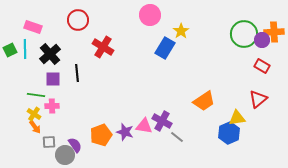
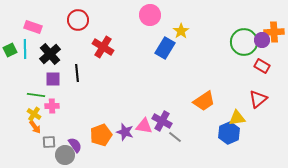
green circle: moved 8 px down
gray line: moved 2 px left
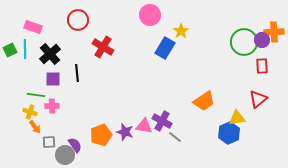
red rectangle: rotated 56 degrees clockwise
yellow cross: moved 4 px left, 2 px up; rotated 16 degrees counterclockwise
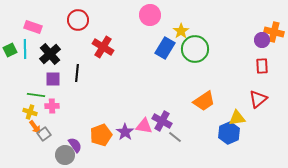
orange cross: rotated 18 degrees clockwise
green circle: moved 49 px left, 7 px down
black line: rotated 12 degrees clockwise
purple star: rotated 18 degrees clockwise
gray square: moved 5 px left, 8 px up; rotated 32 degrees counterclockwise
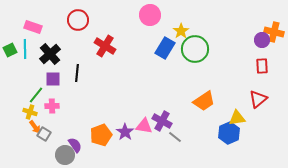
red cross: moved 2 px right, 1 px up
green line: rotated 60 degrees counterclockwise
gray square: rotated 24 degrees counterclockwise
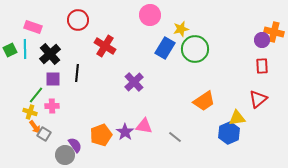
yellow star: moved 2 px up; rotated 21 degrees clockwise
purple cross: moved 28 px left, 39 px up; rotated 18 degrees clockwise
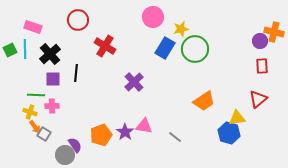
pink circle: moved 3 px right, 2 px down
purple circle: moved 2 px left, 1 px down
black line: moved 1 px left
green line: rotated 54 degrees clockwise
blue hexagon: rotated 20 degrees counterclockwise
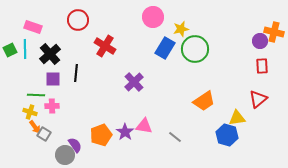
blue hexagon: moved 2 px left, 2 px down
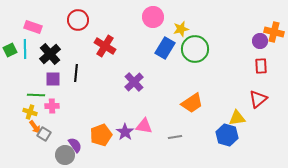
red rectangle: moved 1 px left
orange trapezoid: moved 12 px left, 2 px down
gray line: rotated 48 degrees counterclockwise
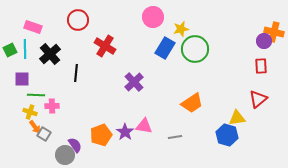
purple circle: moved 4 px right
purple square: moved 31 px left
